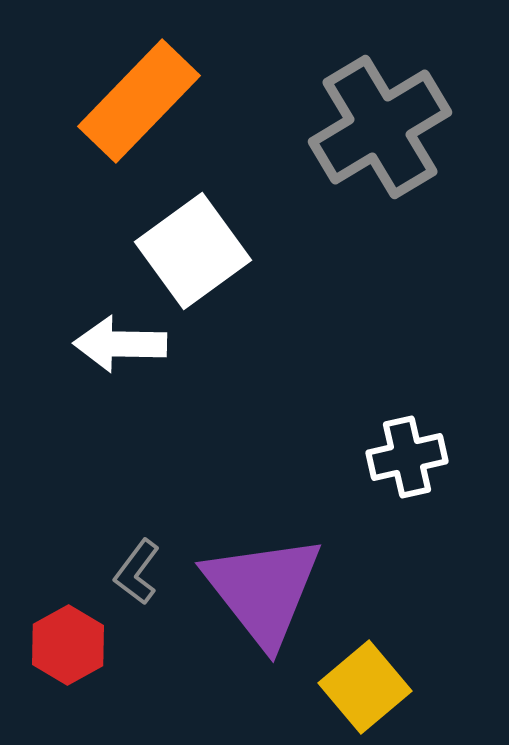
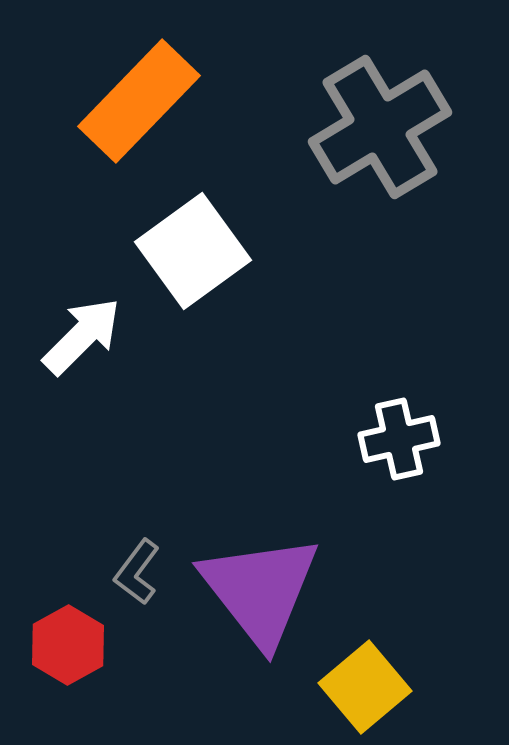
white arrow: moved 38 px left, 8 px up; rotated 134 degrees clockwise
white cross: moved 8 px left, 18 px up
purple triangle: moved 3 px left
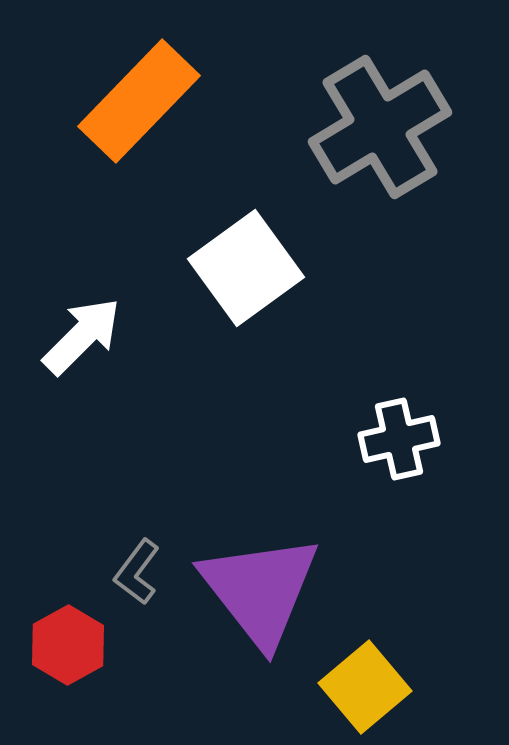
white square: moved 53 px right, 17 px down
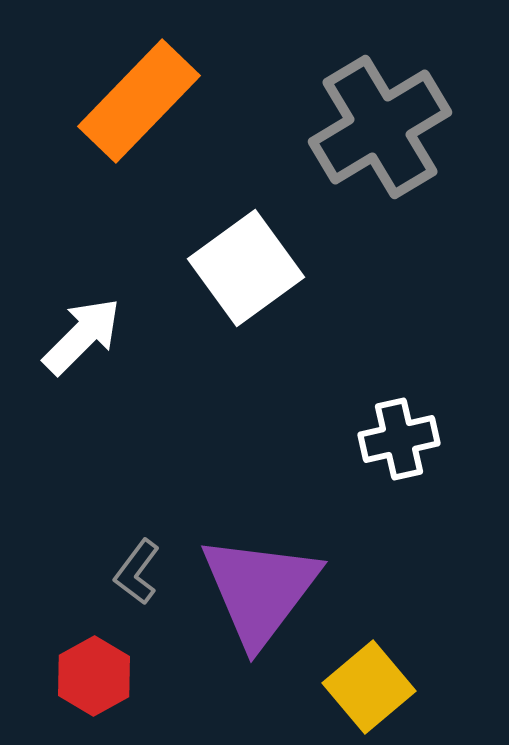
purple triangle: rotated 15 degrees clockwise
red hexagon: moved 26 px right, 31 px down
yellow square: moved 4 px right
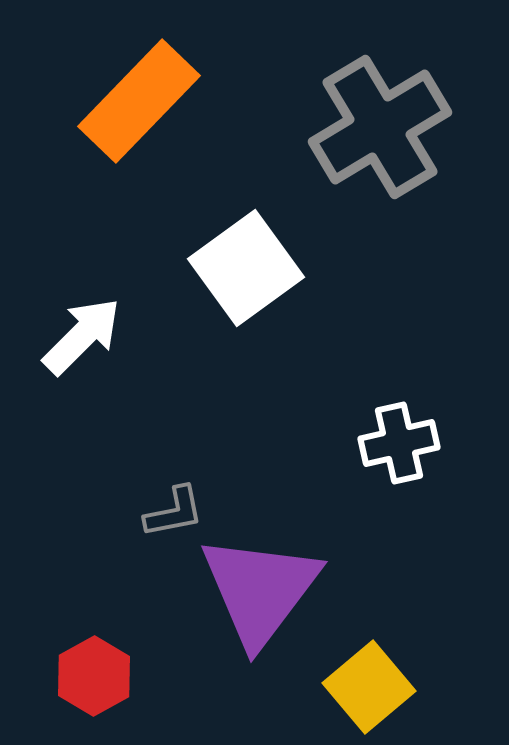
white cross: moved 4 px down
gray L-shape: moved 37 px right, 60 px up; rotated 138 degrees counterclockwise
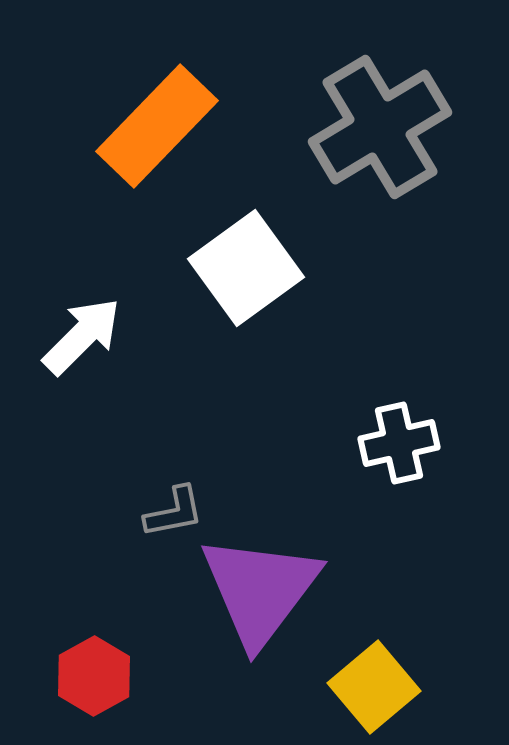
orange rectangle: moved 18 px right, 25 px down
yellow square: moved 5 px right
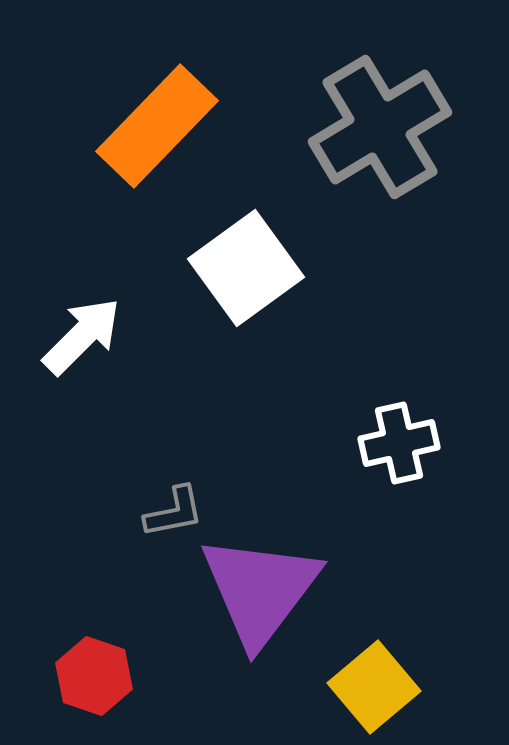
red hexagon: rotated 12 degrees counterclockwise
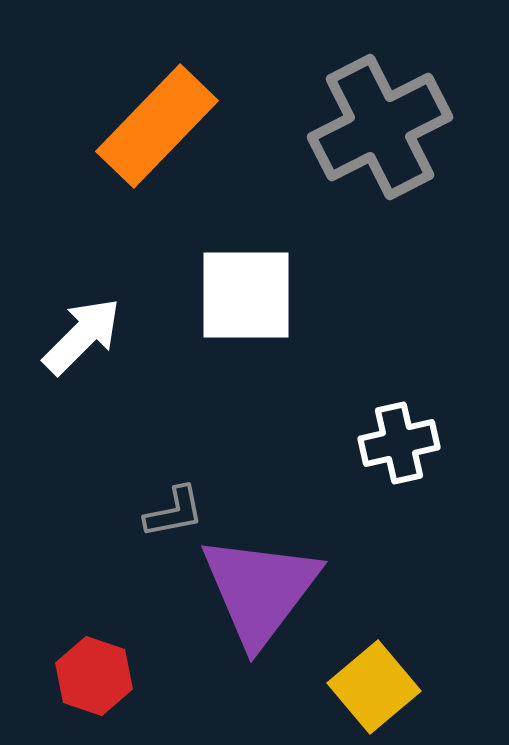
gray cross: rotated 4 degrees clockwise
white square: moved 27 px down; rotated 36 degrees clockwise
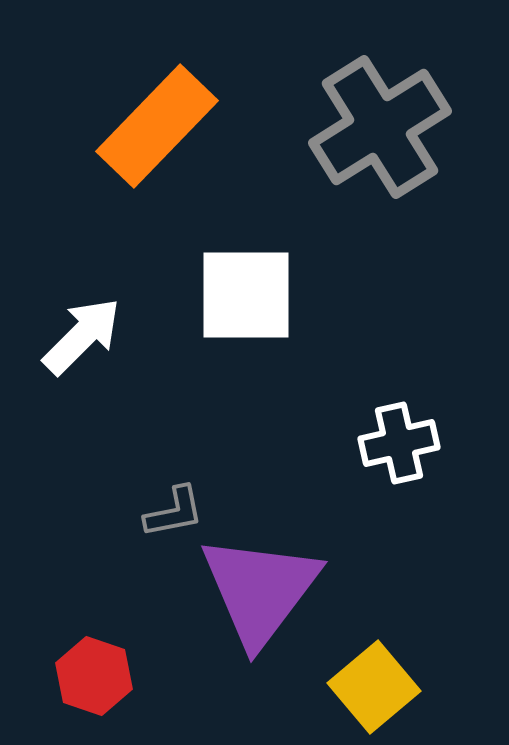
gray cross: rotated 5 degrees counterclockwise
